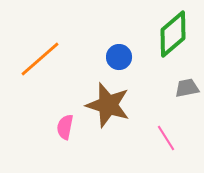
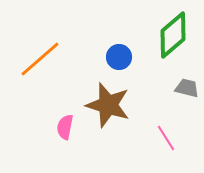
green diamond: moved 1 px down
gray trapezoid: rotated 25 degrees clockwise
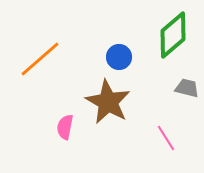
brown star: moved 3 px up; rotated 12 degrees clockwise
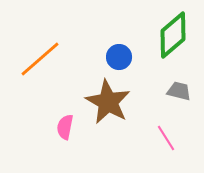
gray trapezoid: moved 8 px left, 3 px down
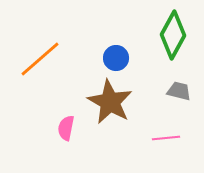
green diamond: rotated 21 degrees counterclockwise
blue circle: moved 3 px left, 1 px down
brown star: moved 2 px right
pink semicircle: moved 1 px right, 1 px down
pink line: rotated 64 degrees counterclockwise
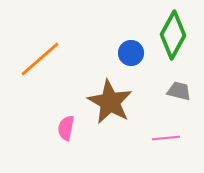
blue circle: moved 15 px right, 5 px up
